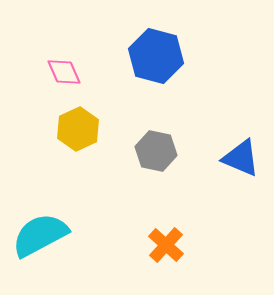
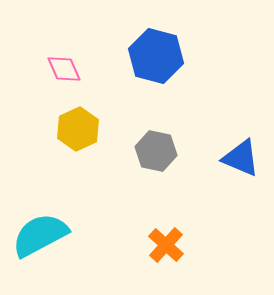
pink diamond: moved 3 px up
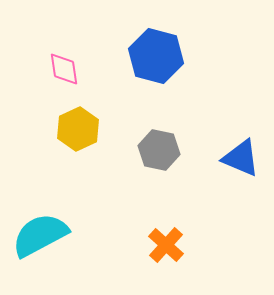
pink diamond: rotated 15 degrees clockwise
gray hexagon: moved 3 px right, 1 px up
